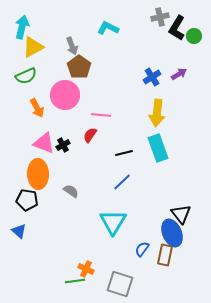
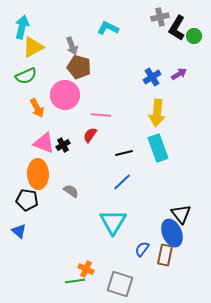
brown pentagon: rotated 20 degrees counterclockwise
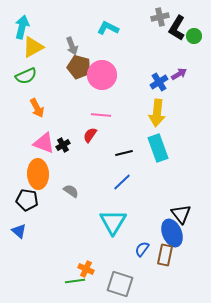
blue cross: moved 7 px right, 5 px down
pink circle: moved 37 px right, 20 px up
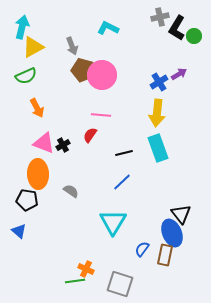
brown pentagon: moved 4 px right, 3 px down
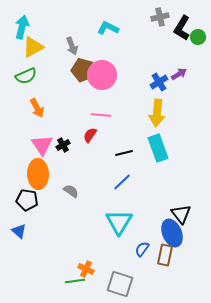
black L-shape: moved 5 px right
green circle: moved 4 px right, 1 px down
pink triangle: moved 2 px left, 2 px down; rotated 35 degrees clockwise
cyan triangle: moved 6 px right
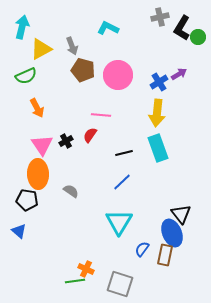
yellow triangle: moved 8 px right, 2 px down
pink circle: moved 16 px right
black cross: moved 3 px right, 4 px up
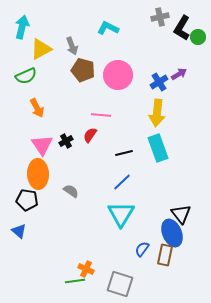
cyan triangle: moved 2 px right, 8 px up
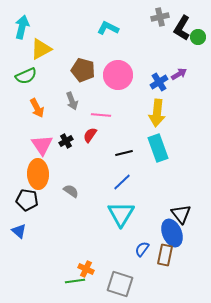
gray arrow: moved 55 px down
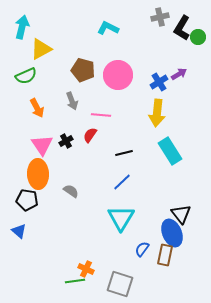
cyan rectangle: moved 12 px right, 3 px down; rotated 12 degrees counterclockwise
cyan triangle: moved 4 px down
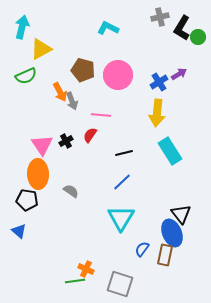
orange arrow: moved 23 px right, 16 px up
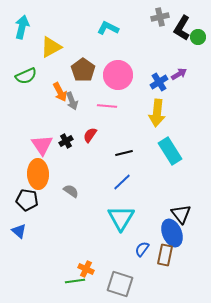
yellow triangle: moved 10 px right, 2 px up
brown pentagon: rotated 20 degrees clockwise
pink line: moved 6 px right, 9 px up
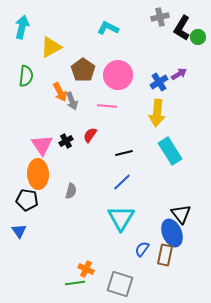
green semicircle: rotated 60 degrees counterclockwise
gray semicircle: rotated 70 degrees clockwise
blue triangle: rotated 14 degrees clockwise
green line: moved 2 px down
